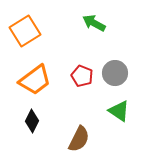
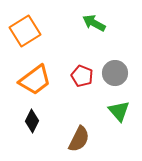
green triangle: rotated 15 degrees clockwise
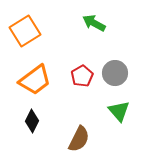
red pentagon: rotated 20 degrees clockwise
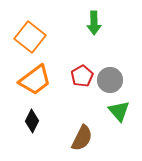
green arrow: rotated 120 degrees counterclockwise
orange square: moved 5 px right, 6 px down; rotated 20 degrees counterclockwise
gray circle: moved 5 px left, 7 px down
brown semicircle: moved 3 px right, 1 px up
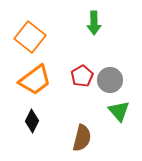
brown semicircle: rotated 12 degrees counterclockwise
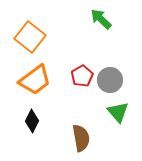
green arrow: moved 7 px right, 4 px up; rotated 135 degrees clockwise
green triangle: moved 1 px left, 1 px down
brown semicircle: moved 1 px left; rotated 24 degrees counterclockwise
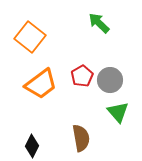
green arrow: moved 2 px left, 4 px down
orange trapezoid: moved 6 px right, 4 px down
black diamond: moved 25 px down
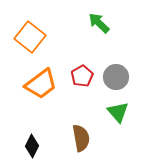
gray circle: moved 6 px right, 3 px up
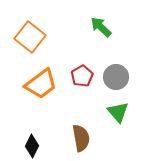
green arrow: moved 2 px right, 4 px down
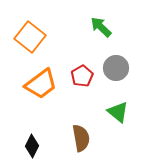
gray circle: moved 9 px up
green triangle: rotated 10 degrees counterclockwise
